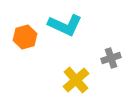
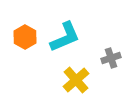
cyan L-shape: moved 12 px down; rotated 48 degrees counterclockwise
orange hexagon: rotated 15 degrees counterclockwise
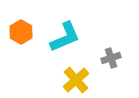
orange hexagon: moved 4 px left, 5 px up
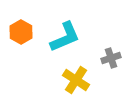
yellow cross: rotated 16 degrees counterclockwise
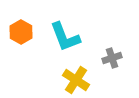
cyan L-shape: rotated 92 degrees clockwise
gray cross: moved 1 px right
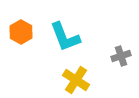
gray cross: moved 9 px right, 2 px up
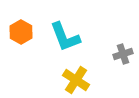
gray cross: moved 2 px right, 2 px up
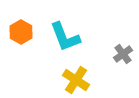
gray cross: rotated 18 degrees counterclockwise
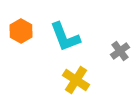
orange hexagon: moved 1 px up
gray cross: moved 3 px left, 3 px up
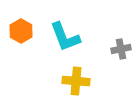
gray cross: moved 1 px right, 2 px up; rotated 24 degrees clockwise
yellow cross: moved 1 px down; rotated 28 degrees counterclockwise
